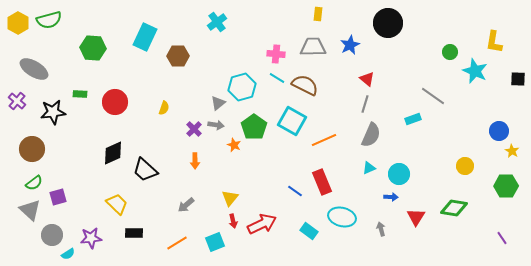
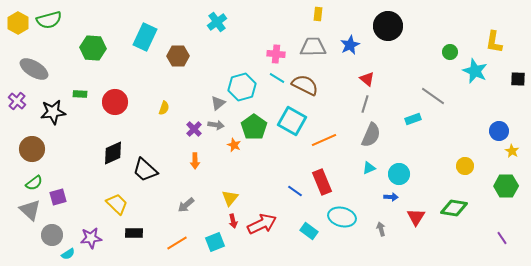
black circle at (388, 23): moved 3 px down
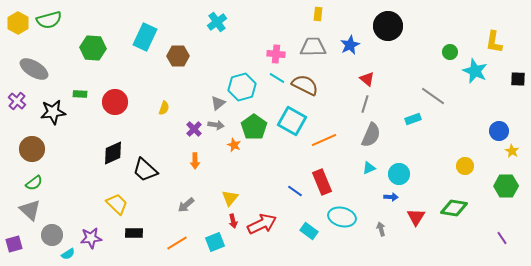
purple square at (58, 197): moved 44 px left, 47 px down
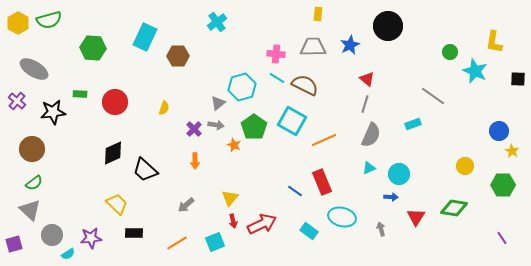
cyan rectangle at (413, 119): moved 5 px down
green hexagon at (506, 186): moved 3 px left, 1 px up
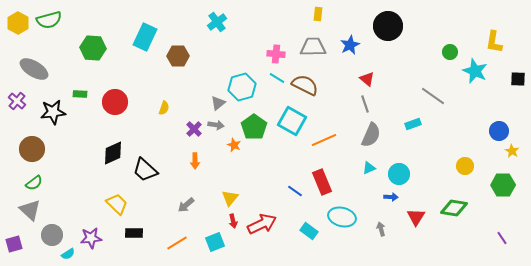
gray line at (365, 104): rotated 36 degrees counterclockwise
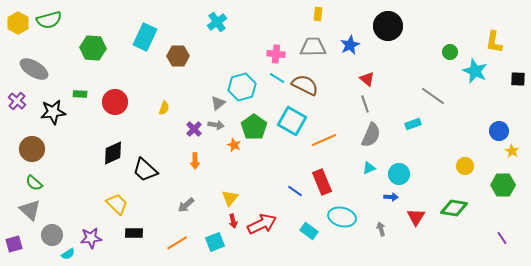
green semicircle at (34, 183): rotated 78 degrees clockwise
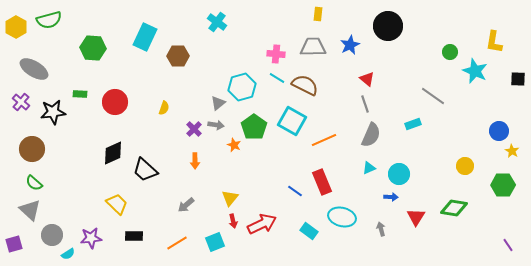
cyan cross at (217, 22): rotated 18 degrees counterclockwise
yellow hexagon at (18, 23): moved 2 px left, 4 px down
purple cross at (17, 101): moved 4 px right, 1 px down
black rectangle at (134, 233): moved 3 px down
purple line at (502, 238): moved 6 px right, 7 px down
